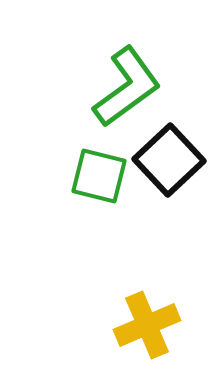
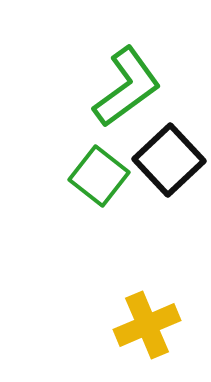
green square: rotated 24 degrees clockwise
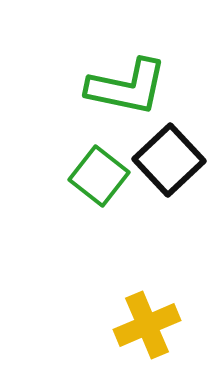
green L-shape: rotated 48 degrees clockwise
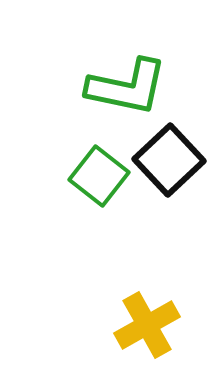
yellow cross: rotated 6 degrees counterclockwise
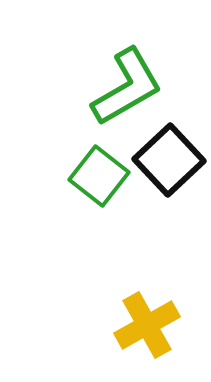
green L-shape: rotated 42 degrees counterclockwise
